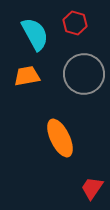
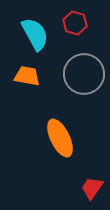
orange trapezoid: rotated 20 degrees clockwise
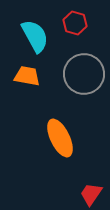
cyan semicircle: moved 2 px down
red trapezoid: moved 1 px left, 6 px down
